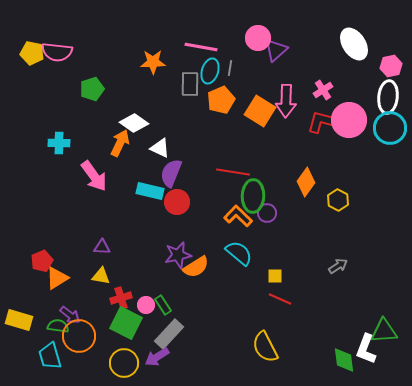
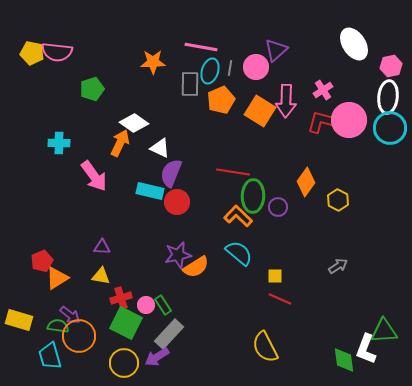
pink circle at (258, 38): moved 2 px left, 29 px down
purple circle at (267, 213): moved 11 px right, 6 px up
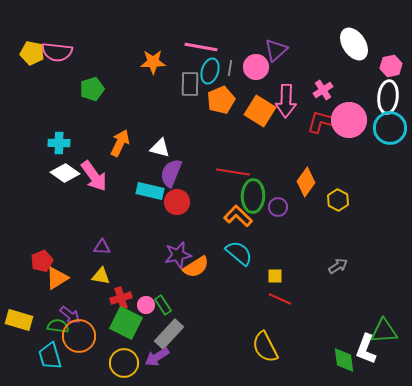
white diamond at (134, 123): moved 69 px left, 50 px down
white triangle at (160, 148): rotated 10 degrees counterclockwise
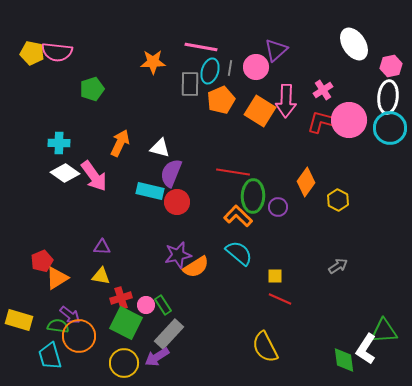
white L-shape at (366, 349): rotated 12 degrees clockwise
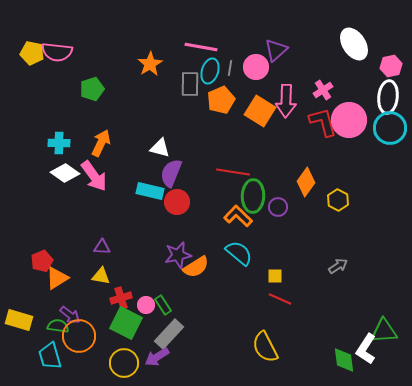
orange star at (153, 62): moved 3 px left, 2 px down; rotated 30 degrees counterclockwise
red L-shape at (323, 122): rotated 60 degrees clockwise
orange arrow at (120, 143): moved 19 px left
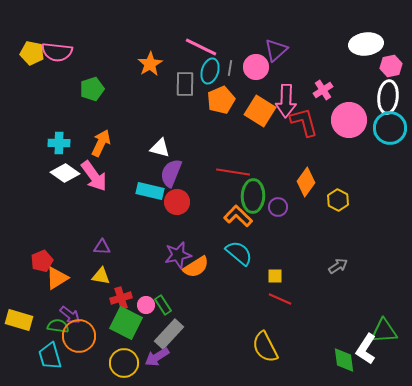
white ellipse at (354, 44): moved 12 px right; rotated 64 degrees counterclockwise
pink line at (201, 47): rotated 16 degrees clockwise
gray rectangle at (190, 84): moved 5 px left
red L-shape at (323, 122): moved 19 px left
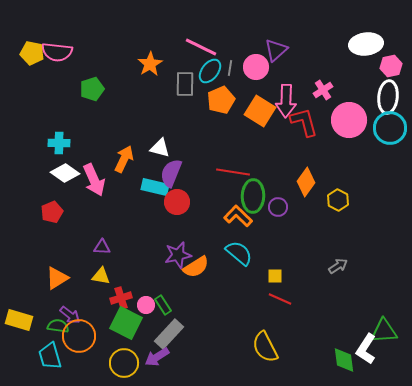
cyan ellipse at (210, 71): rotated 20 degrees clockwise
orange arrow at (101, 143): moved 23 px right, 16 px down
pink arrow at (94, 176): moved 4 px down; rotated 12 degrees clockwise
cyan rectangle at (150, 191): moved 5 px right, 4 px up
red pentagon at (42, 261): moved 10 px right, 49 px up
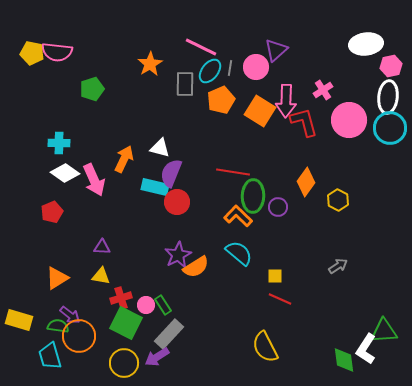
purple star at (178, 255): rotated 16 degrees counterclockwise
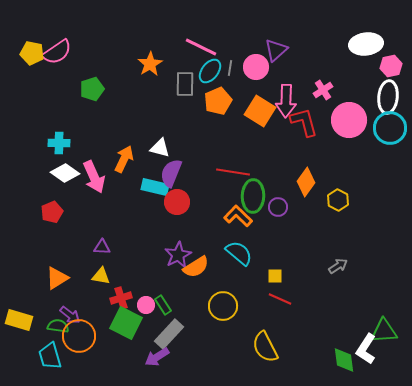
pink semicircle at (57, 52): rotated 40 degrees counterclockwise
orange pentagon at (221, 100): moved 3 px left, 1 px down
pink arrow at (94, 180): moved 3 px up
yellow circle at (124, 363): moved 99 px right, 57 px up
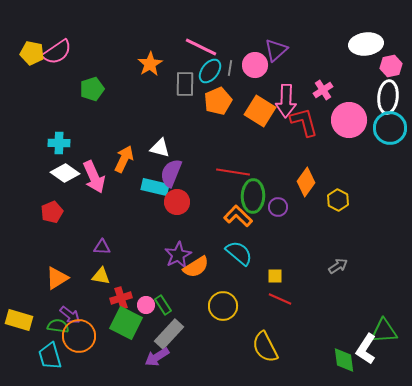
pink circle at (256, 67): moved 1 px left, 2 px up
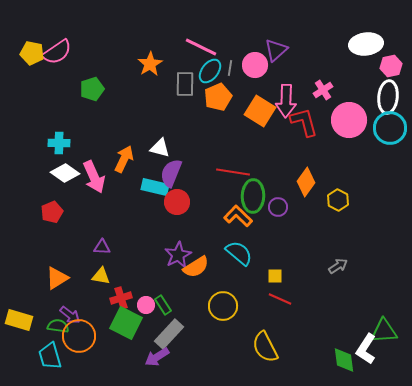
orange pentagon at (218, 101): moved 4 px up
